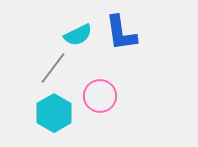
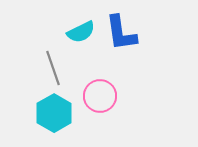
cyan semicircle: moved 3 px right, 3 px up
gray line: rotated 56 degrees counterclockwise
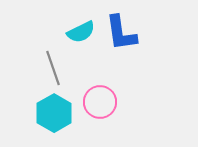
pink circle: moved 6 px down
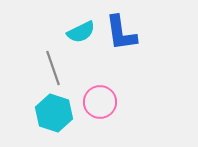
cyan hexagon: rotated 12 degrees counterclockwise
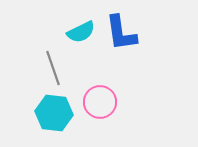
cyan hexagon: rotated 12 degrees counterclockwise
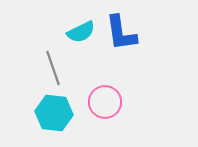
pink circle: moved 5 px right
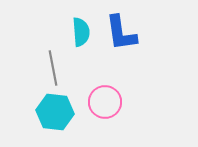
cyan semicircle: rotated 68 degrees counterclockwise
gray line: rotated 8 degrees clockwise
cyan hexagon: moved 1 px right, 1 px up
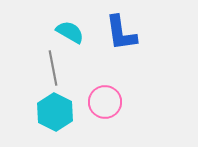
cyan semicircle: moved 11 px left; rotated 56 degrees counterclockwise
cyan hexagon: rotated 21 degrees clockwise
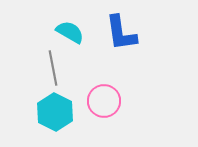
pink circle: moved 1 px left, 1 px up
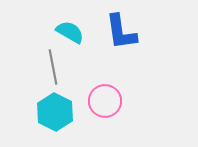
blue L-shape: moved 1 px up
gray line: moved 1 px up
pink circle: moved 1 px right
